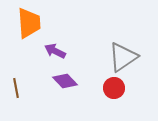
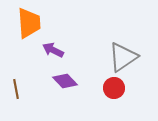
purple arrow: moved 2 px left, 1 px up
brown line: moved 1 px down
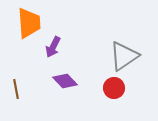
purple arrow: moved 3 px up; rotated 90 degrees counterclockwise
gray triangle: moved 1 px right, 1 px up
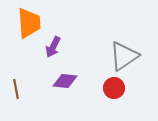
purple diamond: rotated 40 degrees counterclockwise
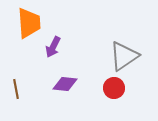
purple diamond: moved 3 px down
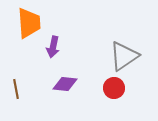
purple arrow: rotated 15 degrees counterclockwise
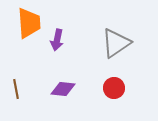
purple arrow: moved 4 px right, 7 px up
gray triangle: moved 8 px left, 13 px up
purple diamond: moved 2 px left, 5 px down
